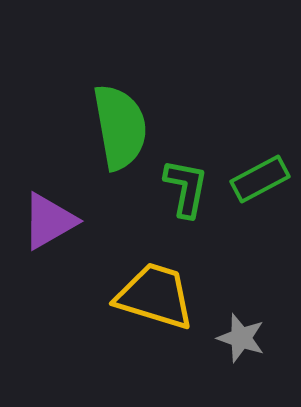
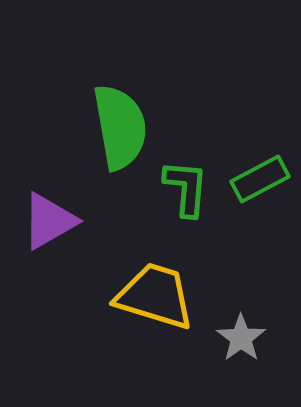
green L-shape: rotated 6 degrees counterclockwise
gray star: rotated 18 degrees clockwise
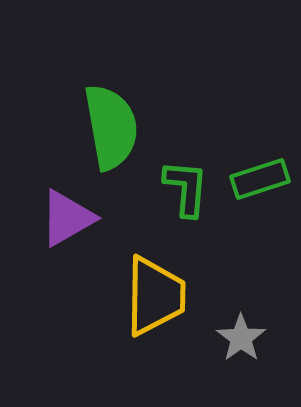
green semicircle: moved 9 px left
green rectangle: rotated 10 degrees clockwise
purple triangle: moved 18 px right, 3 px up
yellow trapezoid: rotated 74 degrees clockwise
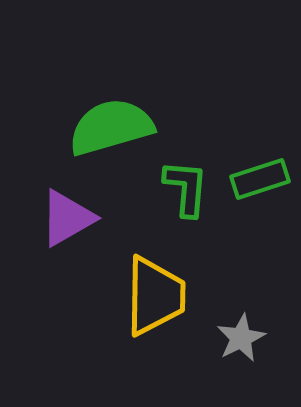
green semicircle: rotated 96 degrees counterclockwise
gray star: rotated 9 degrees clockwise
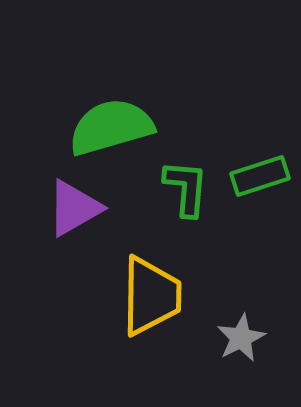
green rectangle: moved 3 px up
purple triangle: moved 7 px right, 10 px up
yellow trapezoid: moved 4 px left
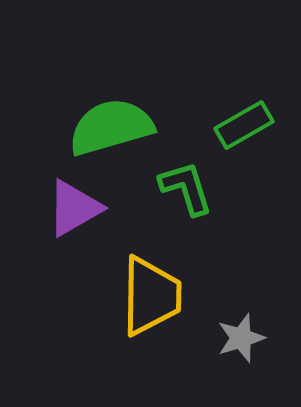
green rectangle: moved 16 px left, 51 px up; rotated 12 degrees counterclockwise
green L-shape: rotated 22 degrees counterclockwise
gray star: rotated 9 degrees clockwise
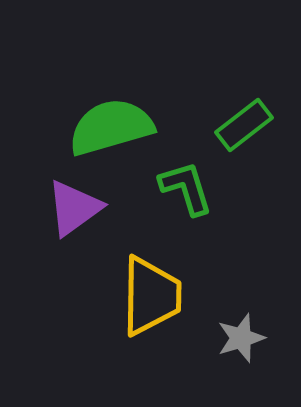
green rectangle: rotated 8 degrees counterclockwise
purple triangle: rotated 6 degrees counterclockwise
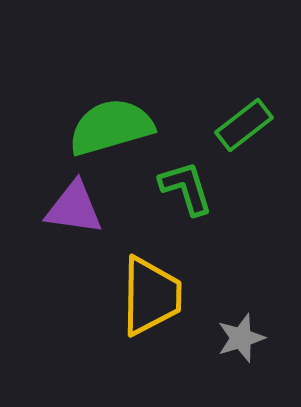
purple triangle: rotated 44 degrees clockwise
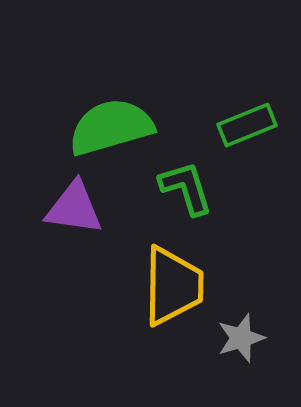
green rectangle: moved 3 px right; rotated 16 degrees clockwise
yellow trapezoid: moved 22 px right, 10 px up
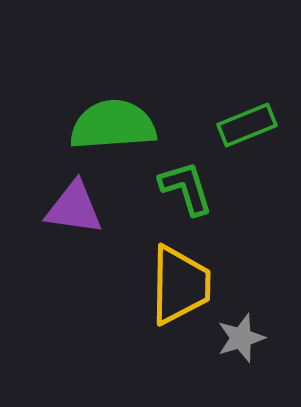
green semicircle: moved 2 px right, 2 px up; rotated 12 degrees clockwise
yellow trapezoid: moved 7 px right, 1 px up
